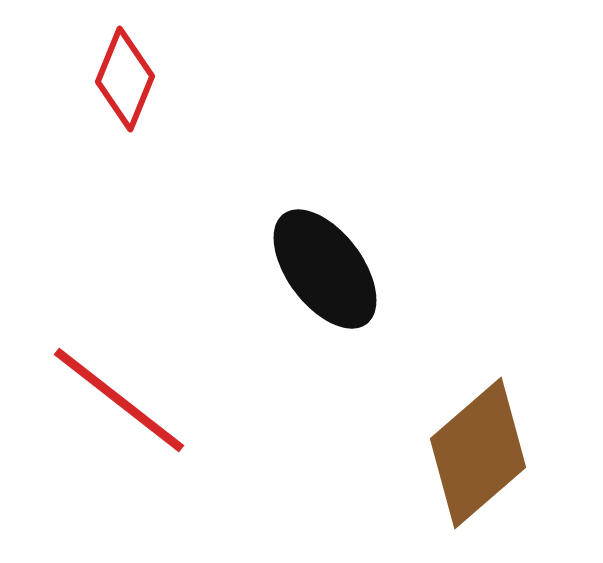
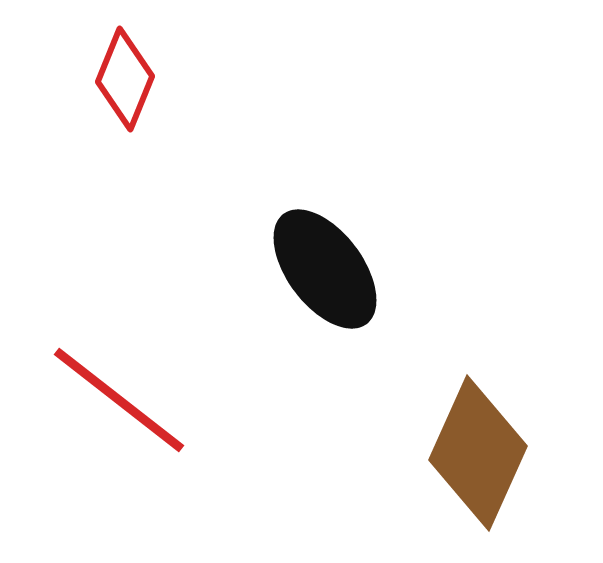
brown diamond: rotated 25 degrees counterclockwise
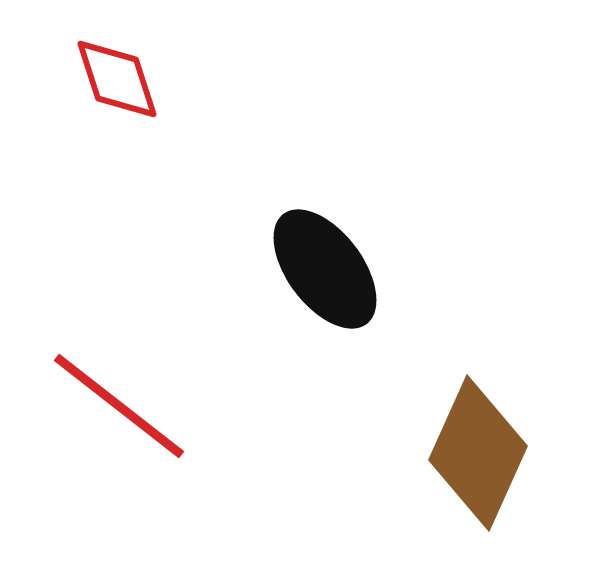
red diamond: moved 8 px left; rotated 40 degrees counterclockwise
red line: moved 6 px down
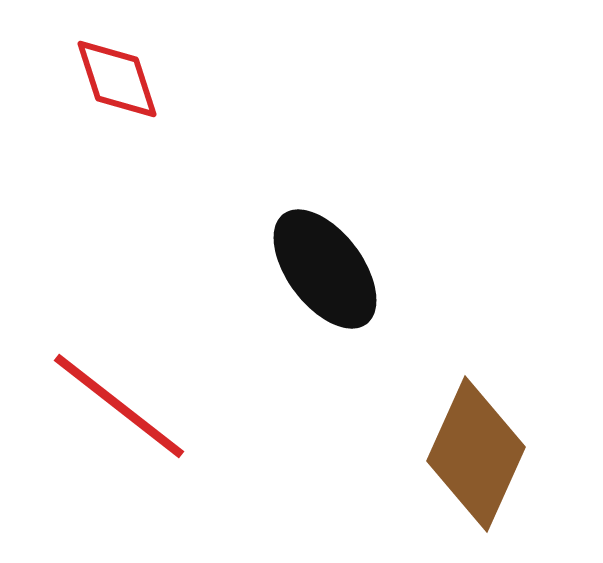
brown diamond: moved 2 px left, 1 px down
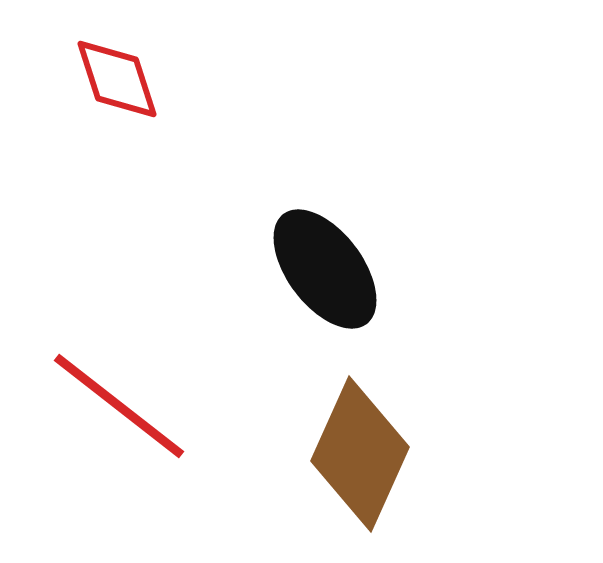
brown diamond: moved 116 px left
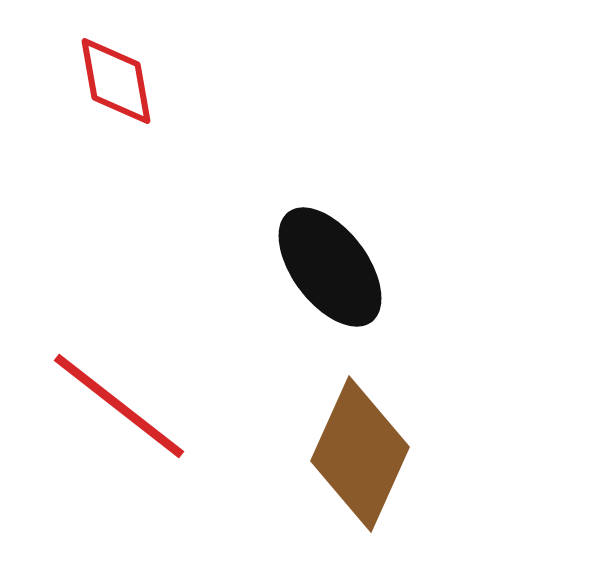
red diamond: moved 1 px left, 2 px down; rotated 8 degrees clockwise
black ellipse: moved 5 px right, 2 px up
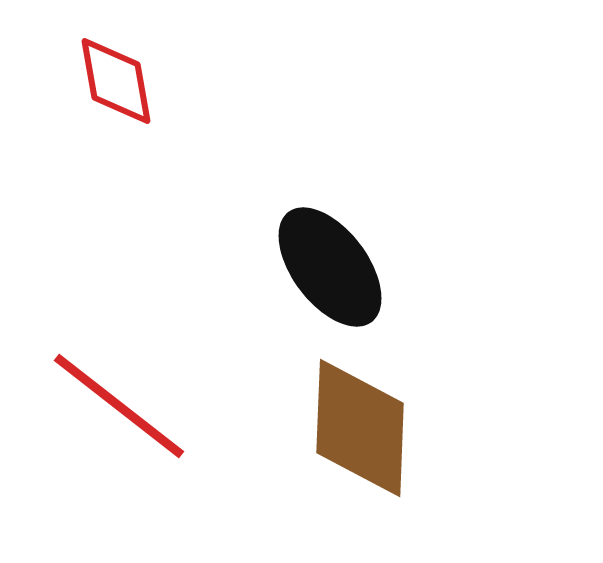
brown diamond: moved 26 px up; rotated 22 degrees counterclockwise
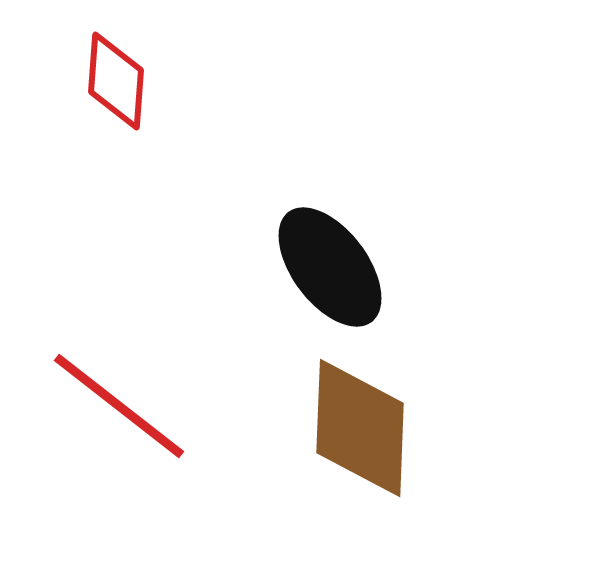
red diamond: rotated 14 degrees clockwise
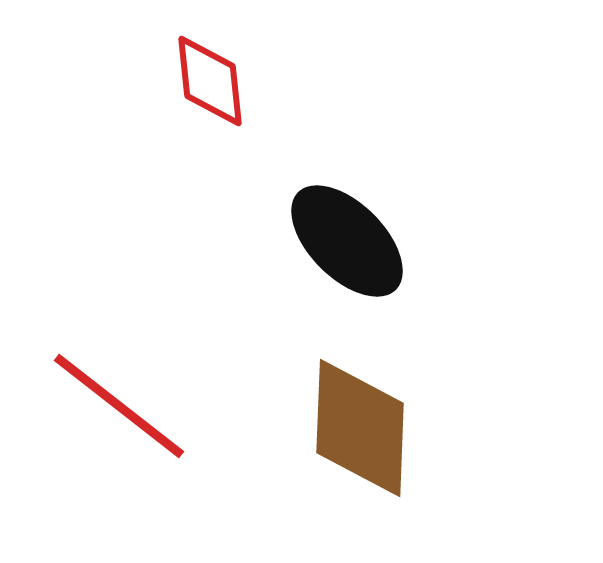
red diamond: moved 94 px right; rotated 10 degrees counterclockwise
black ellipse: moved 17 px right, 26 px up; rotated 8 degrees counterclockwise
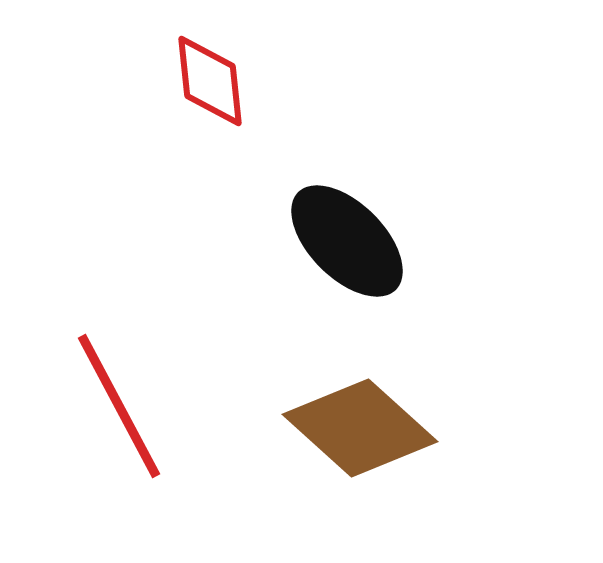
red line: rotated 24 degrees clockwise
brown diamond: rotated 50 degrees counterclockwise
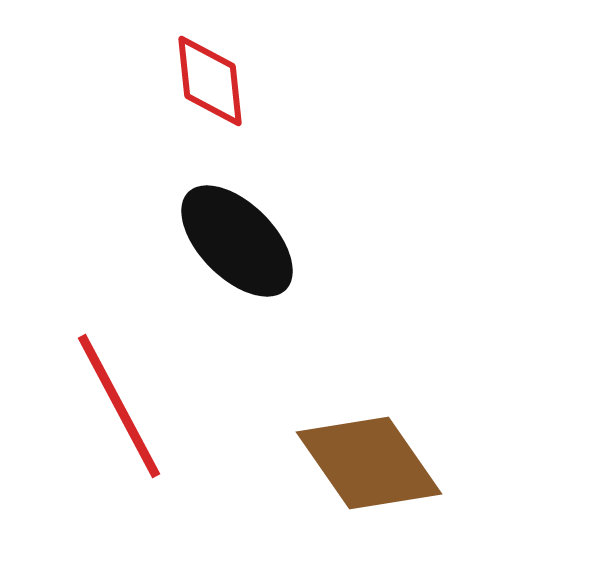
black ellipse: moved 110 px left
brown diamond: moved 9 px right, 35 px down; rotated 13 degrees clockwise
